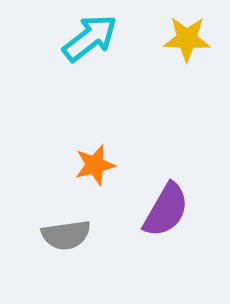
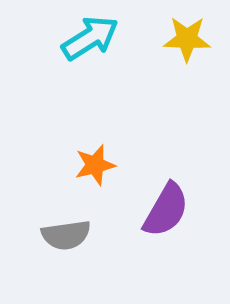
cyan arrow: rotated 6 degrees clockwise
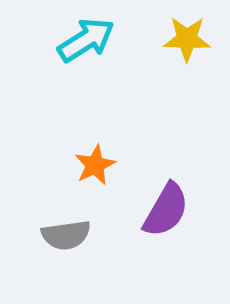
cyan arrow: moved 4 px left, 2 px down
orange star: rotated 12 degrees counterclockwise
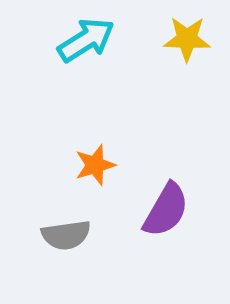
orange star: rotated 9 degrees clockwise
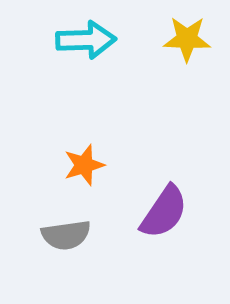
cyan arrow: rotated 30 degrees clockwise
orange star: moved 11 px left
purple semicircle: moved 2 px left, 2 px down; rotated 4 degrees clockwise
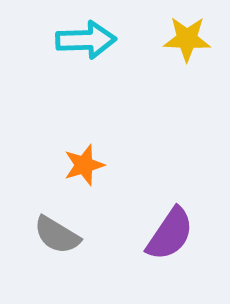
purple semicircle: moved 6 px right, 22 px down
gray semicircle: moved 9 px left; rotated 39 degrees clockwise
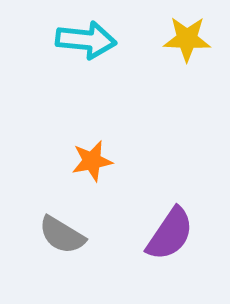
cyan arrow: rotated 8 degrees clockwise
orange star: moved 8 px right, 4 px up; rotated 6 degrees clockwise
gray semicircle: moved 5 px right
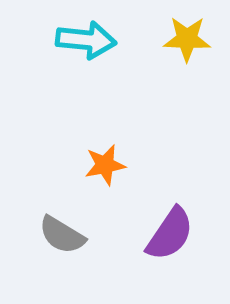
orange star: moved 13 px right, 4 px down
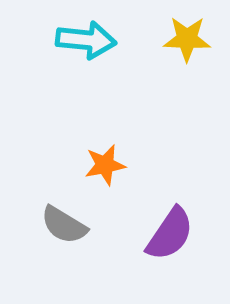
gray semicircle: moved 2 px right, 10 px up
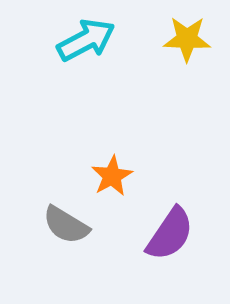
cyan arrow: rotated 34 degrees counterclockwise
orange star: moved 7 px right, 11 px down; rotated 18 degrees counterclockwise
gray semicircle: moved 2 px right
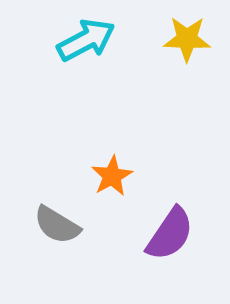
gray semicircle: moved 9 px left
